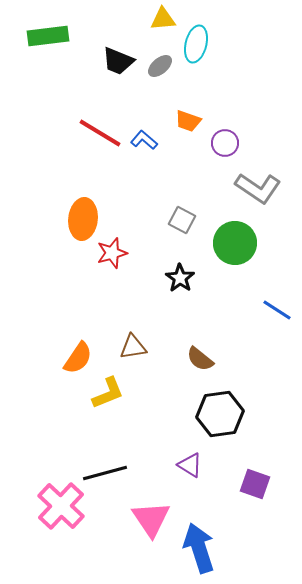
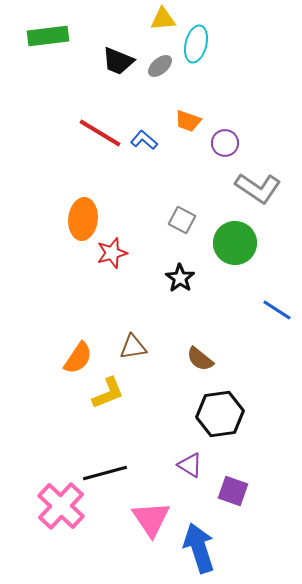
purple square: moved 22 px left, 7 px down
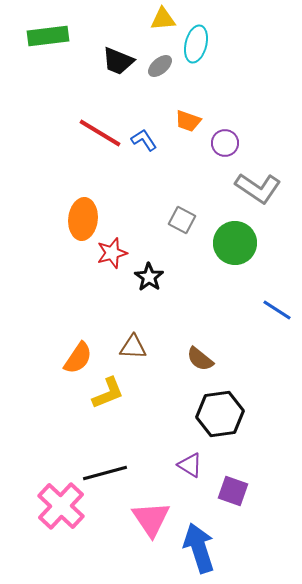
blue L-shape: rotated 16 degrees clockwise
black star: moved 31 px left, 1 px up
brown triangle: rotated 12 degrees clockwise
